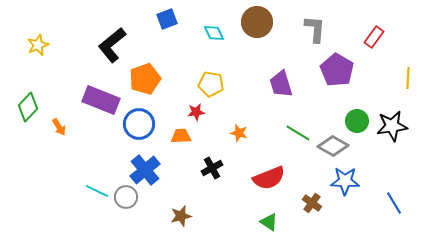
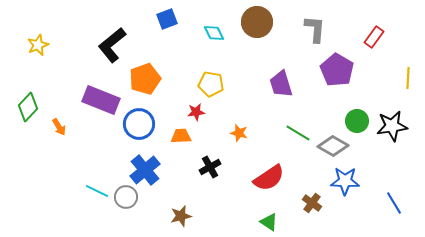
black cross: moved 2 px left, 1 px up
red semicircle: rotated 12 degrees counterclockwise
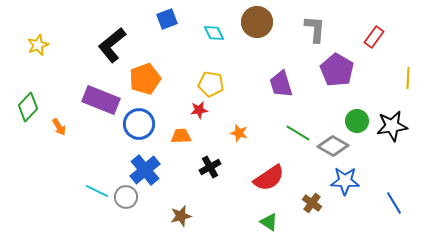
red star: moved 3 px right, 2 px up
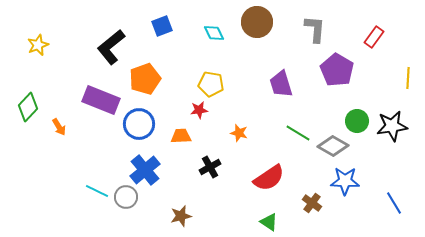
blue square: moved 5 px left, 7 px down
black L-shape: moved 1 px left, 2 px down
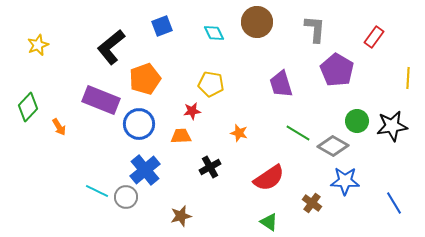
red star: moved 7 px left, 1 px down
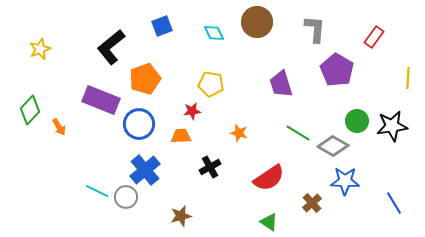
yellow star: moved 2 px right, 4 px down
green diamond: moved 2 px right, 3 px down
brown cross: rotated 12 degrees clockwise
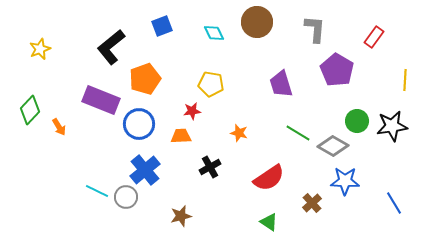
yellow line: moved 3 px left, 2 px down
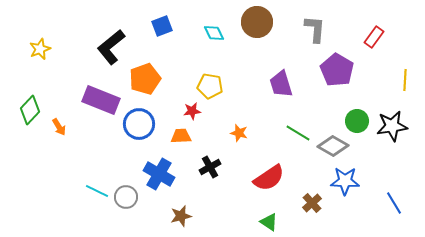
yellow pentagon: moved 1 px left, 2 px down
blue cross: moved 14 px right, 4 px down; rotated 20 degrees counterclockwise
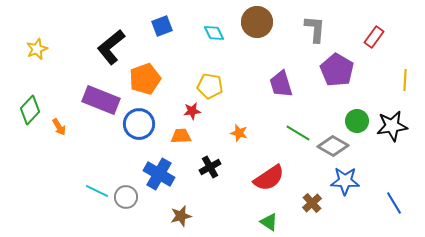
yellow star: moved 3 px left
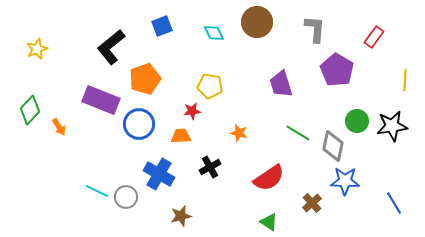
gray diamond: rotated 72 degrees clockwise
